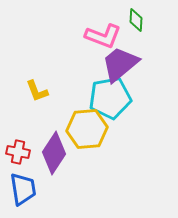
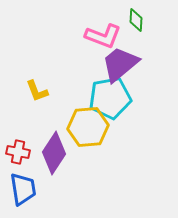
yellow hexagon: moved 1 px right, 2 px up
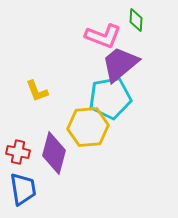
purple diamond: rotated 18 degrees counterclockwise
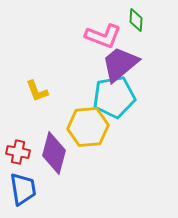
cyan pentagon: moved 4 px right, 1 px up
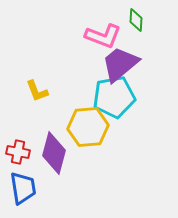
blue trapezoid: moved 1 px up
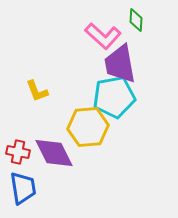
pink L-shape: rotated 21 degrees clockwise
purple trapezoid: rotated 60 degrees counterclockwise
purple diamond: rotated 42 degrees counterclockwise
